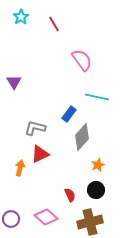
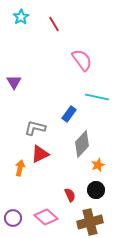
gray diamond: moved 7 px down
purple circle: moved 2 px right, 1 px up
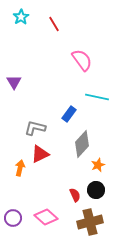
red semicircle: moved 5 px right
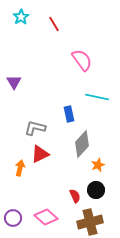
blue rectangle: rotated 49 degrees counterclockwise
red semicircle: moved 1 px down
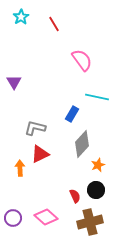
blue rectangle: moved 3 px right; rotated 42 degrees clockwise
orange arrow: rotated 14 degrees counterclockwise
